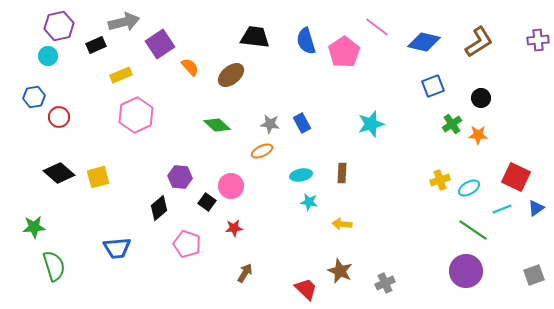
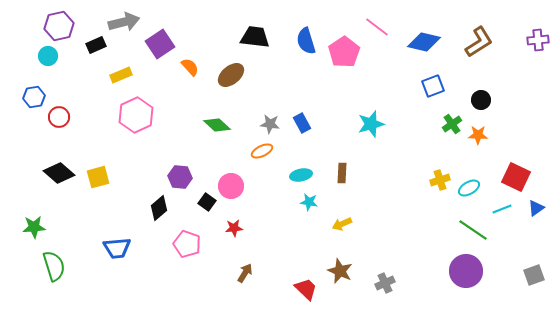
black circle at (481, 98): moved 2 px down
yellow arrow at (342, 224): rotated 30 degrees counterclockwise
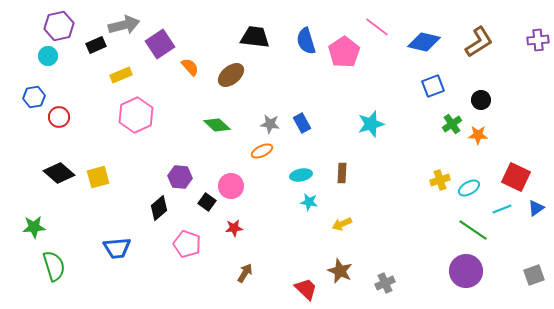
gray arrow at (124, 22): moved 3 px down
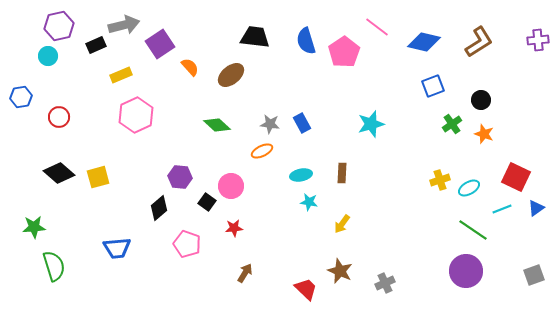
blue hexagon at (34, 97): moved 13 px left
orange star at (478, 135): moved 6 px right, 1 px up; rotated 18 degrees clockwise
yellow arrow at (342, 224): rotated 30 degrees counterclockwise
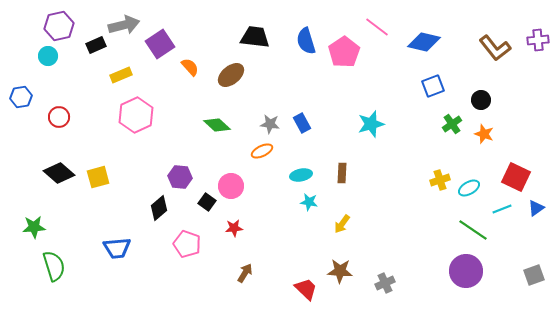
brown L-shape at (479, 42): moved 16 px right, 6 px down; rotated 84 degrees clockwise
brown star at (340, 271): rotated 20 degrees counterclockwise
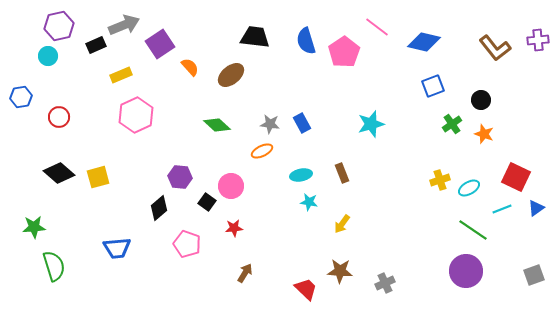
gray arrow at (124, 25): rotated 8 degrees counterclockwise
brown rectangle at (342, 173): rotated 24 degrees counterclockwise
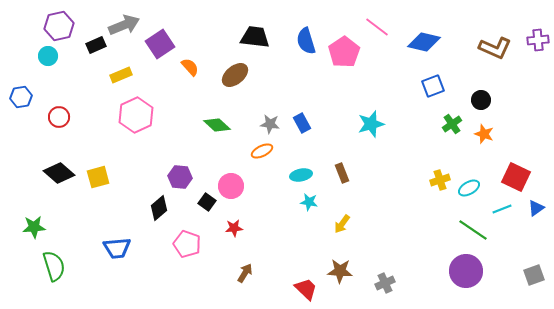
brown L-shape at (495, 48): rotated 28 degrees counterclockwise
brown ellipse at (231, 75): moved 4 px right
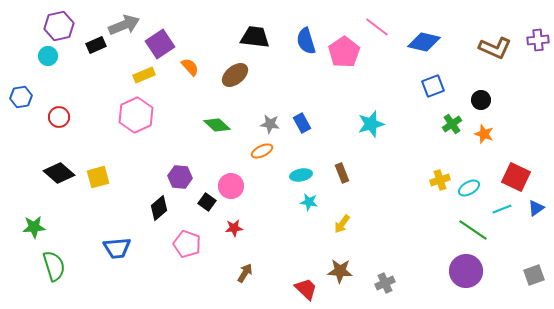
yellow rectangle at (121, 75): moved 23 px right
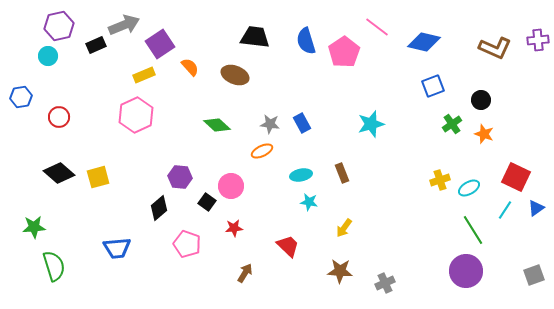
brown ellipse at (235, 75): rotated 60 degrees clockwise
cyan line at (502, 209): moved 3 px right, 1 px down; rotated 36 degrees counterclockwise
yellow arrow at (342, 224): moved 2 px right, 4 px down
green line at (473, 230): rotated 24 degrees clockwise
red trapezoid at (306, 289): moved 18 px left, 43 px up
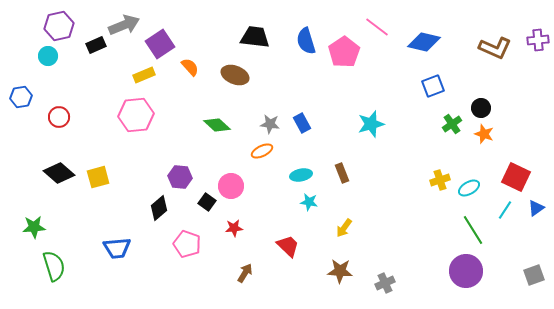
black circle at (481, 100): moved 8 px down
pink hexagon at (136, 115): rotated 20 degrees clockwise
